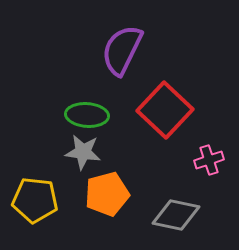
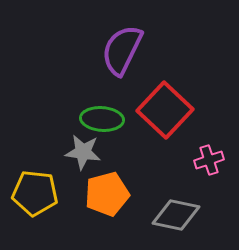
green ellipse: moved 15 px right, 4 px down
yellow pentagon: moved 7 px up
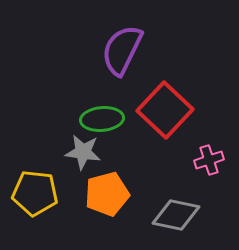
green ellipse: rotated 9 degrees counterclockwise
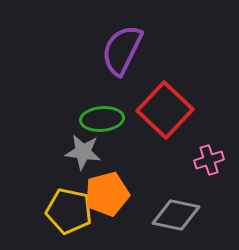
yellow pentagon: moved 34 px right, 18 px down; rotated 6 degrees clockwise
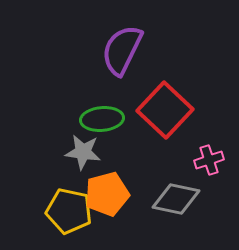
gray diamond: moved 16 px up
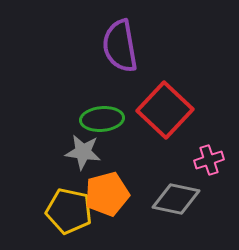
purple semicircle: moved 2 px left, 4 px up; rotated 36 degrees counterclockwise
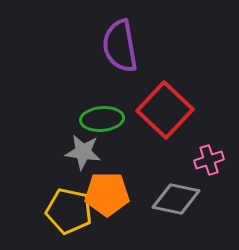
orange pentagon: rotated 15 degrees clockwise
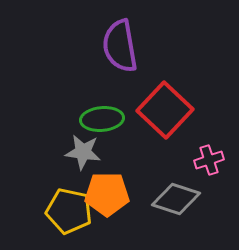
gray diamond: rotated 6 degrees clockwise
